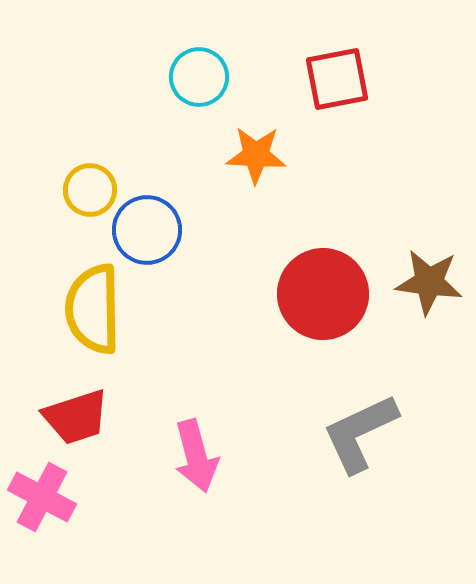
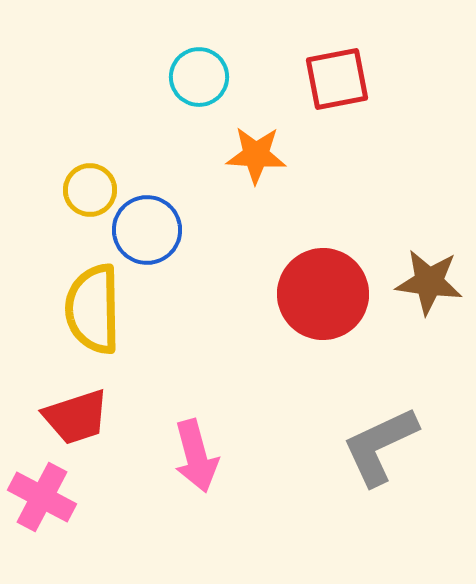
gray L-shape: moved 20 px right, 13 px down
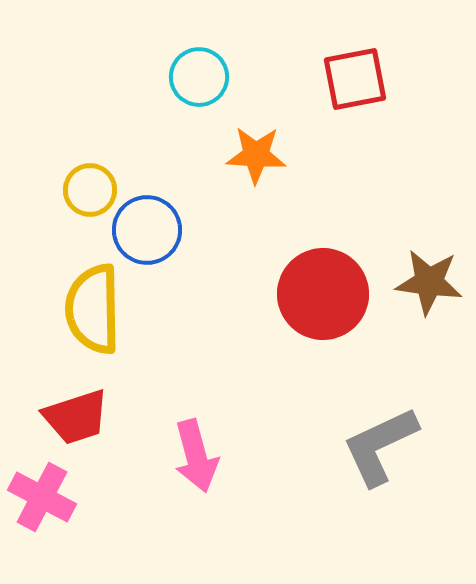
red square: moved 18 px right
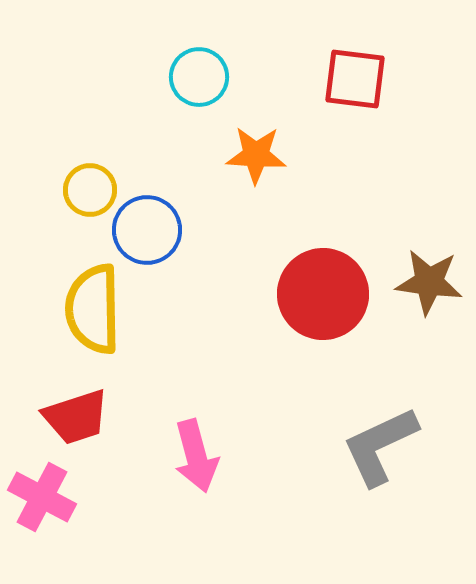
red square: rotated 18 degrees clockwise
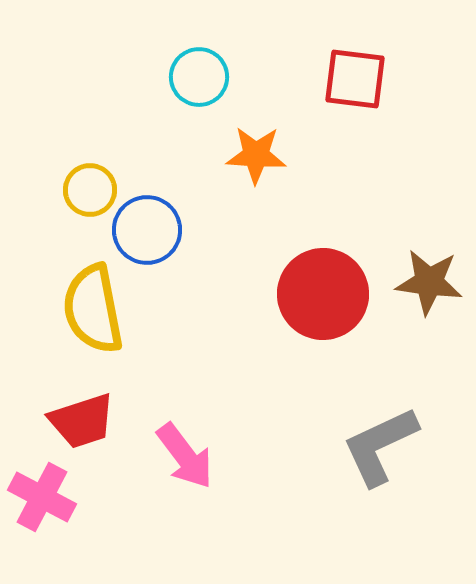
yellow semicircle: rotated 10 degrees counterclockwise
red trapezoid: moved 6 px right, 4 px down
pink arrow: moved 11 px left; rotated 22 degrees counterclockwise
